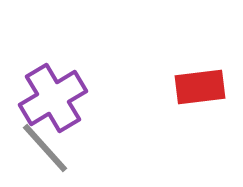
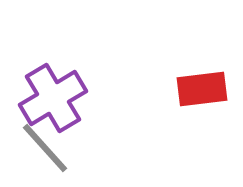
red rectangle: moved 2 px right, 2 px down
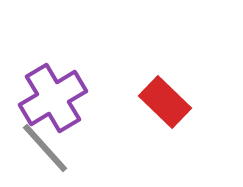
red rectangle: moved 37 px left, 13 px down; rotated 51 degrees clockwise
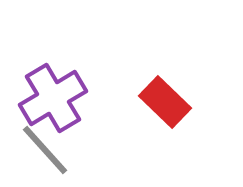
gray line: moved 2 px down
